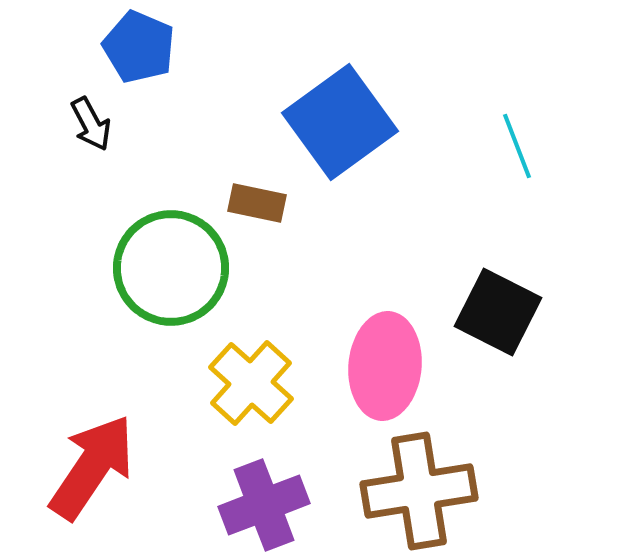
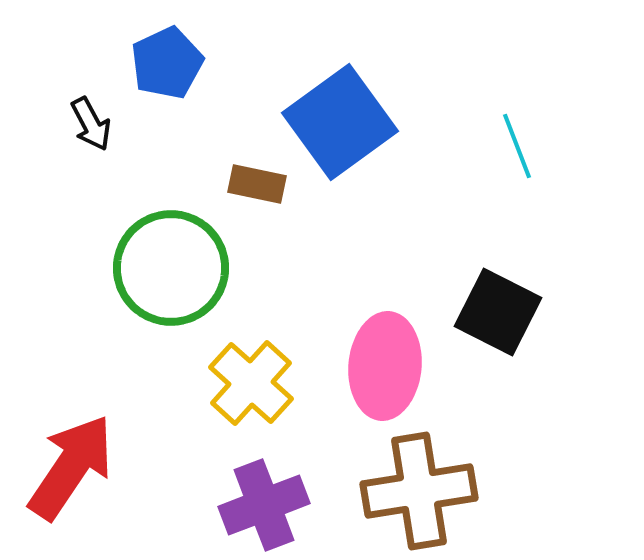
blue pentagon: moved 28 px right, 16 px down; rotated 24 degrees clockwise
brown rectangle: moved 19 px up
red arrow: moved 21 px left
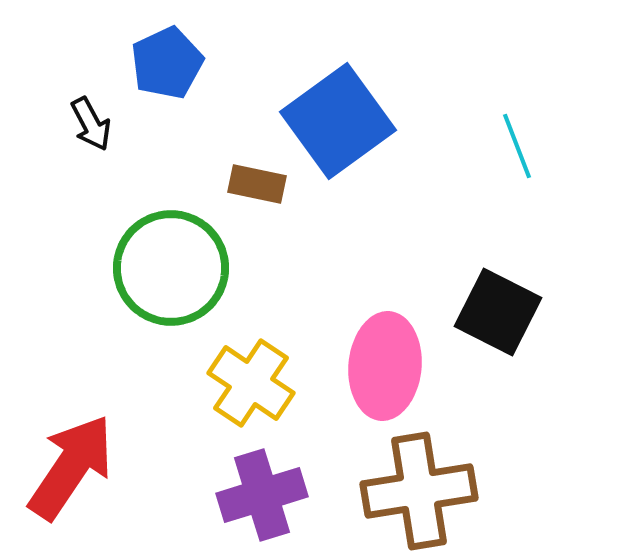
blue square: moved 2 px left, 1 px up
yellow cross: rotated 8 degrees counterclockwise
purple cross: moved 2 px left, 10 px up; rotated 4 degrees clockwise
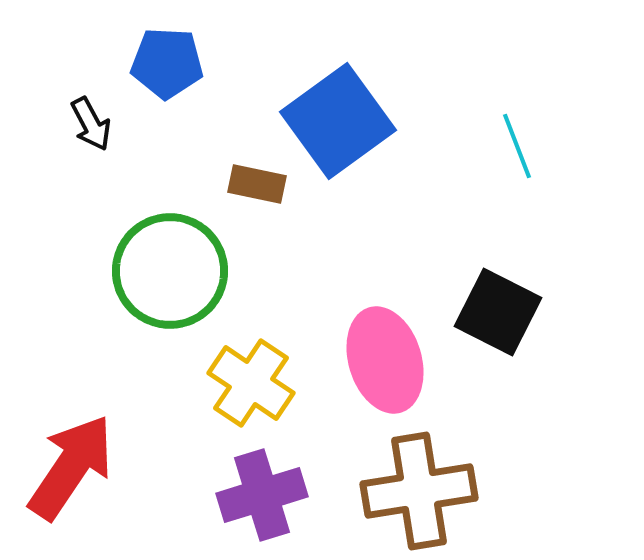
blue pentagon: rotated 28 degrees clockwise
green circle: moved 1 px left, 3 px down
pink ellipse: moved 6 px up; rotated 22 degrees counterclockwise
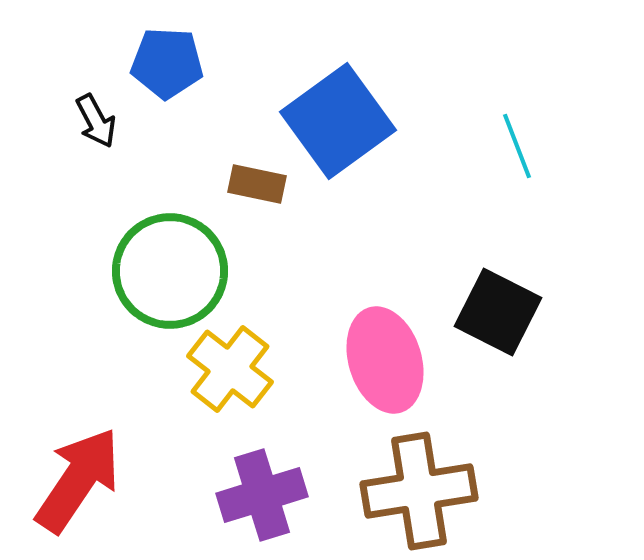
black arrow: moved 5 px right, 3 px up
yellow cross: moved 21 px left, 14 px up; rotated 4 degrees clockwise
red arrow: moved 7 px right, 13 px down
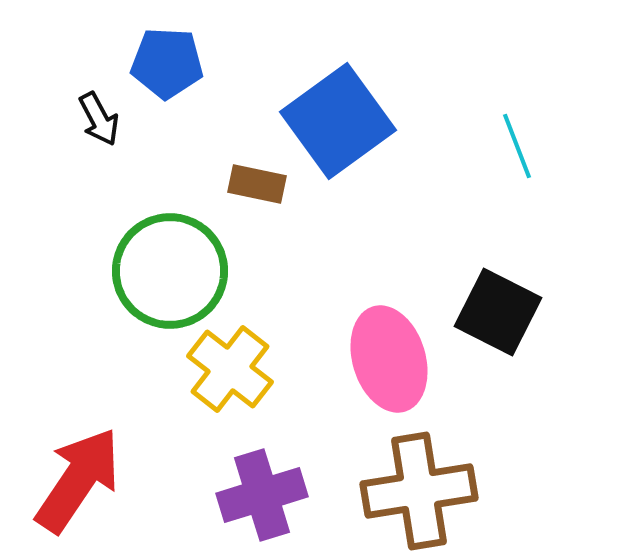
black arrow: moved 3 px right, 2 px up
pink ellipse: moved 4 px right, 1 px up
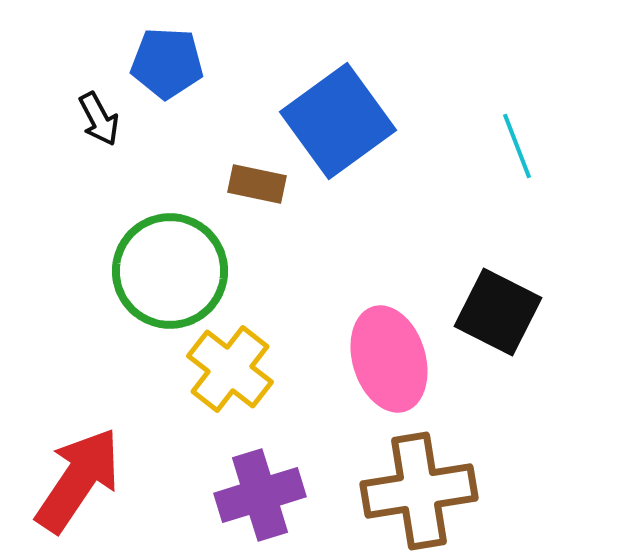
purple cross: moved 2 px left
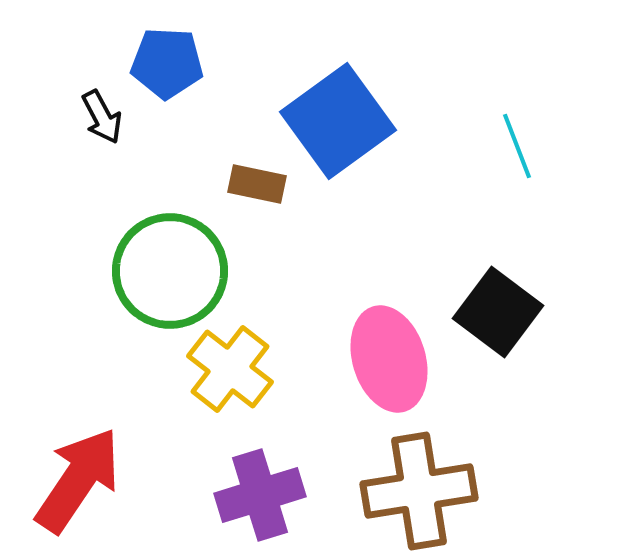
black arrow: moved 3 px right, 2 px up
black square: rotated 10 degrees clockwise
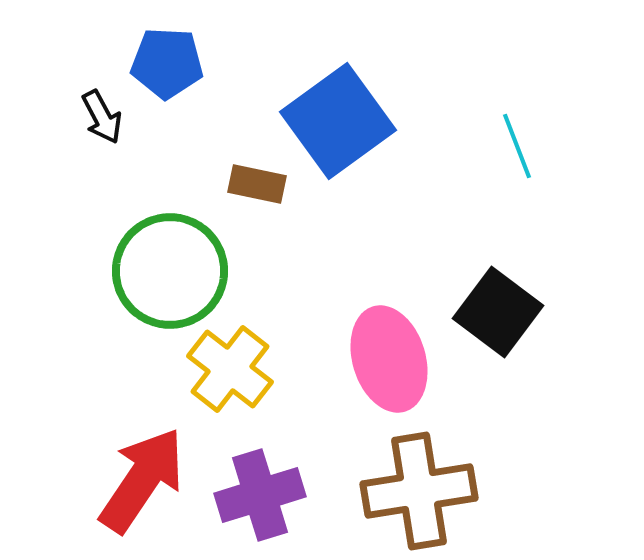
red arrow: moved 64 px right
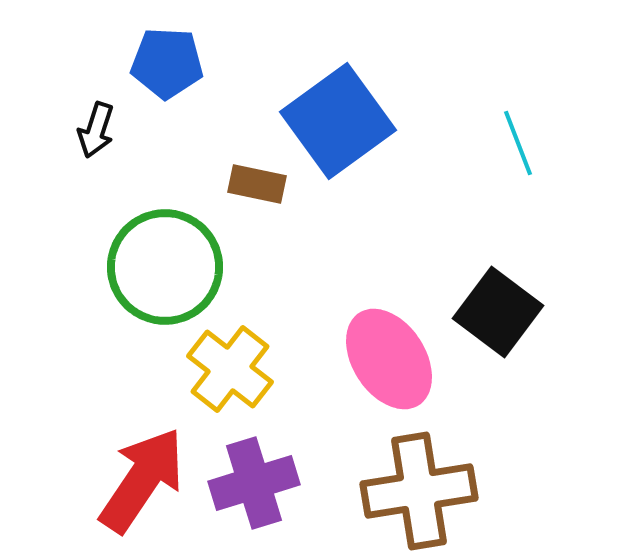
black arrow: moved 6 px left, 13 px down; rotated 46 degrees clockwise
cyan line: moved 1 px right, 3 px up
green circle: moved 5 px left, 4 px up
pink ellipse: rotated 16 degrees counterclockwise
purple cross: moved 6 px left, 12 px up
